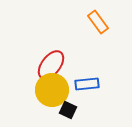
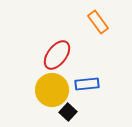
red ellipse: moved 6 px right, 10 px up
black square: moved 2 px down; rotated 18 degrees clockwise
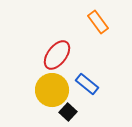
blue rectangle: rotated 45 degrees clockwise
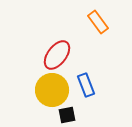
blue rectangle: moved 1 px left, 1 px down; rotated 30 degrees clockwise
black square: moved 1 px left, 3 px down; rotated 36 degrees clockwise
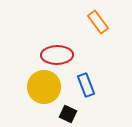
red ellipse: rotated 52 degrees clockwise
yellow circle: moved 8 px left, 3 px up
black square: moved 1 px right, 1 px up; rotated 36 degrees clockwise
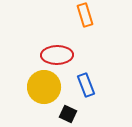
orange rectangle: moved 13 px left, 7 px up; rotated 20 degrees clockwise
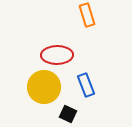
orange rectangle: moved 2 px right
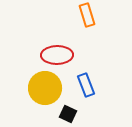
yellow circle: moved 1 px right, 1 px down
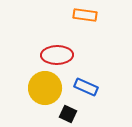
orange rectangle: moved 2 px left; rotated 65 degrees counterclockwise
blue rectangle: moved 2 px down; rotated 45 degrees counterclockwise
